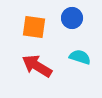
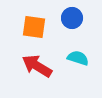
cyan semicircle: moved 2 px left, 1 px down
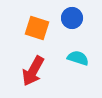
orange square: moved 3 px right, 1 px down; rotated 10 degrees clockwise
red arrow: moved 4 px left, 5 px down; rotated 92 degrees counterclockwise
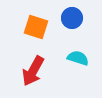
orange square: moved 1 px left, 1 px up
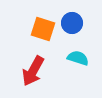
blue circle: moved 5 px down
orange square: moved 7 px right, 2 px down
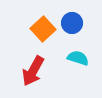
orange square: rotated 30 degrees clockwise
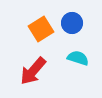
orange square: moved 2 px left; rotated 10 degrees clockwise
red arrow: rotated 12 degrees clockwise
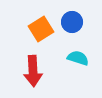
blue circle: moved 1 px up
red arrow: rotated 44 degrees counterclockwise
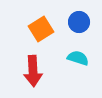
blue circle: moved 7 px right
